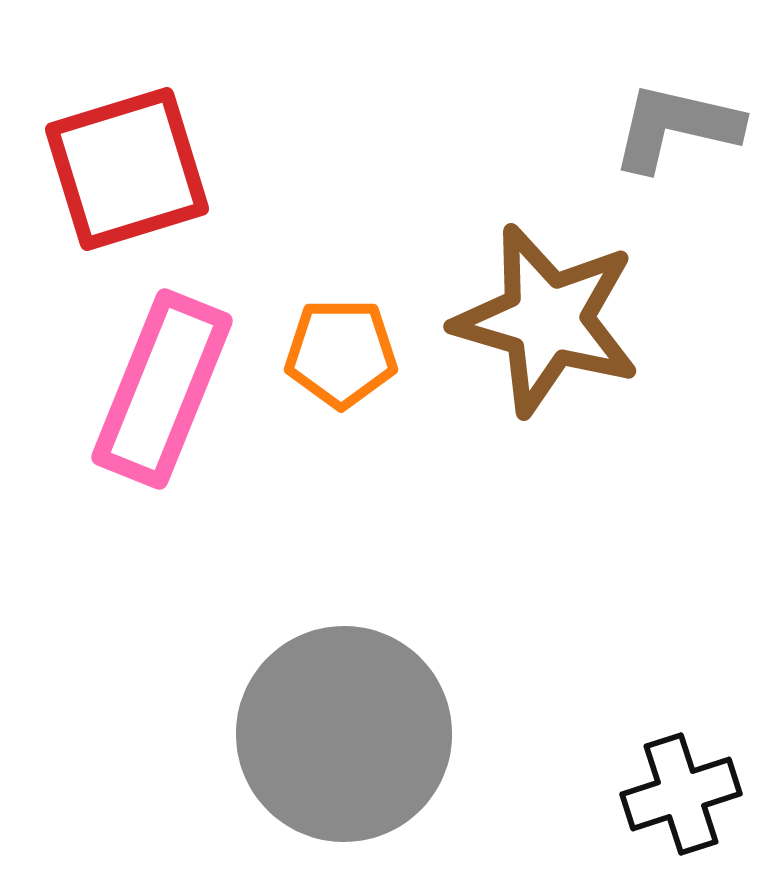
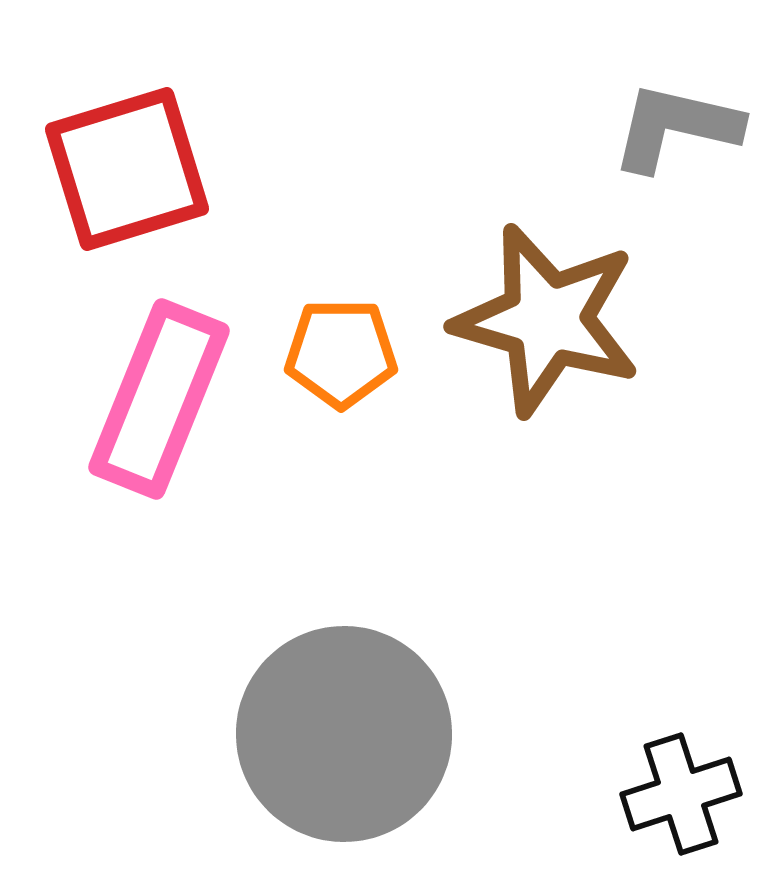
pink rectangle: moved 3 px left, 10 px down
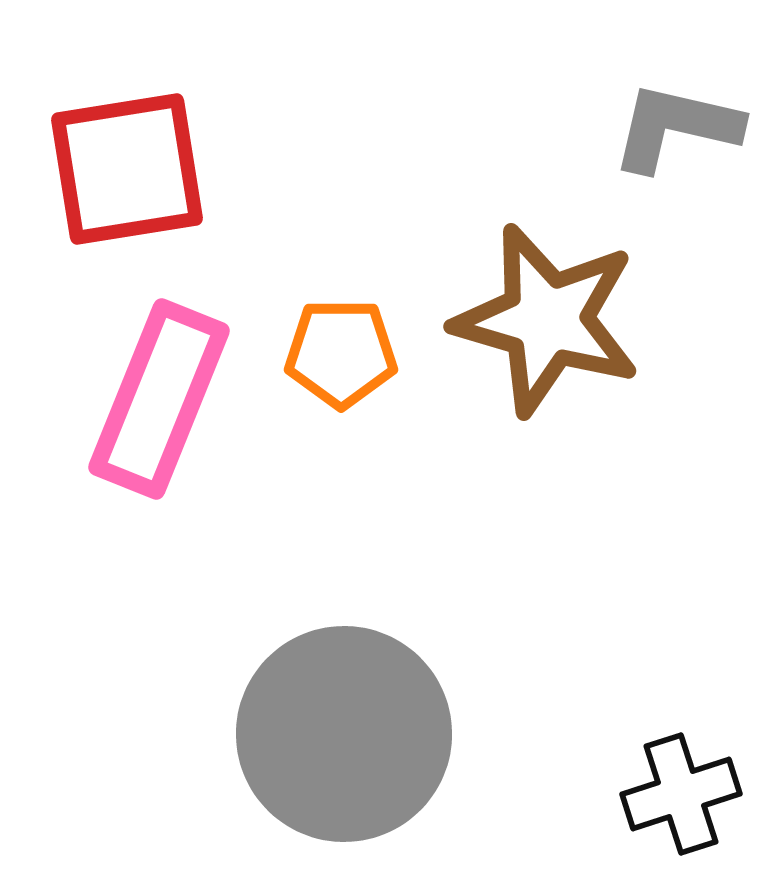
red square: rotated 8 degrees clockwise
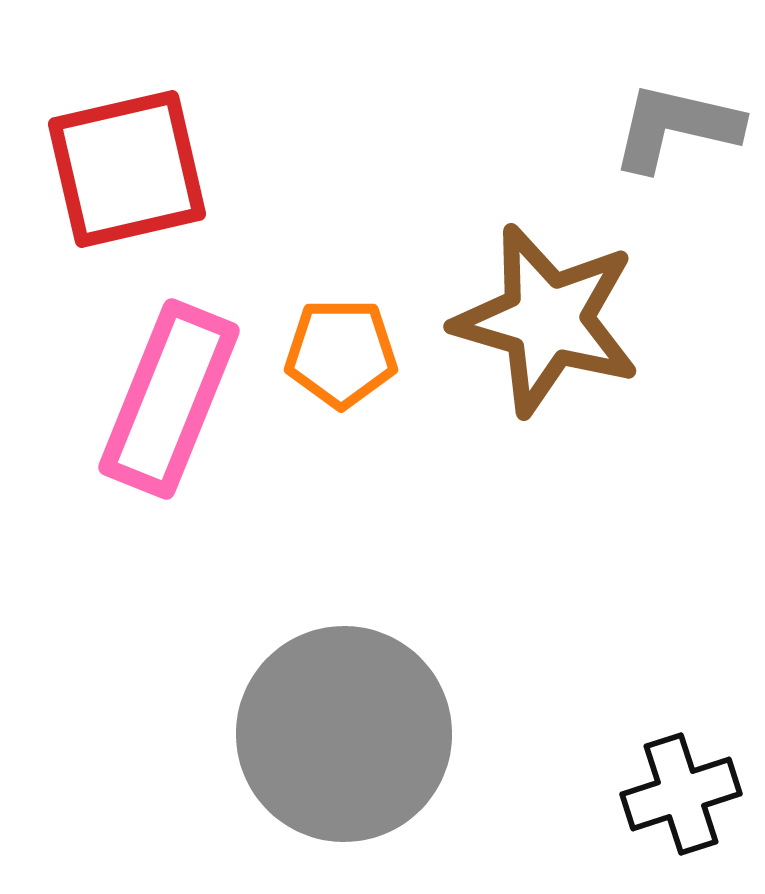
red square: rotated 4 degrees counterclockwise
pink rectangle: moved 10 px right
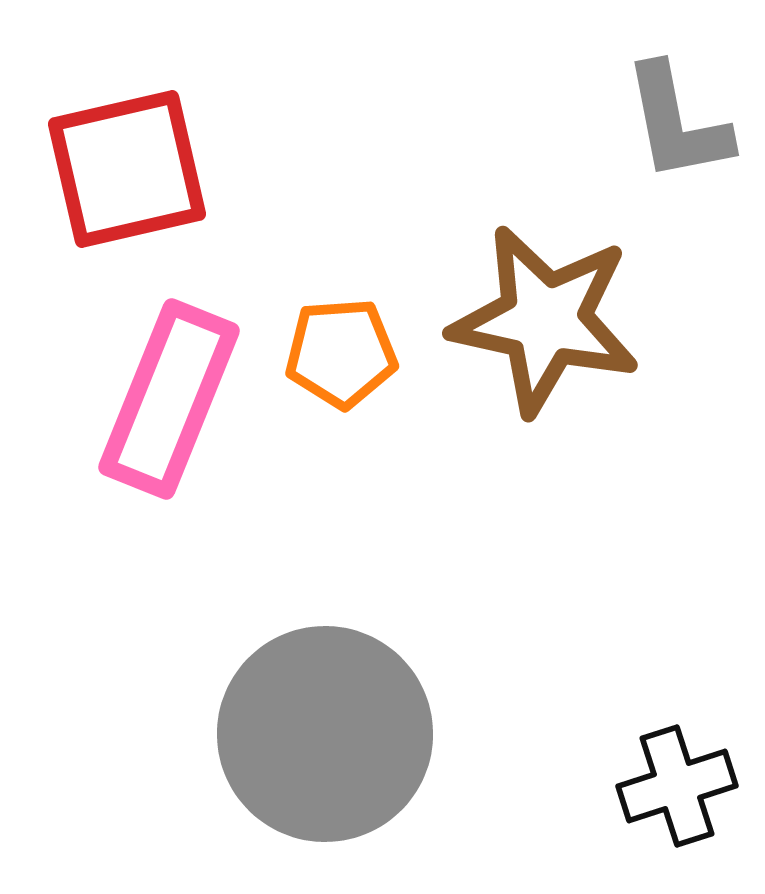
gray L-shape: moved 1 px right, 4 px up; rotated 114 degrees counterclockwise
brown star: moved 2 px left; rotated 4 degrees counterclockwise
orange pentagon: rotated 4 degrees counterclockwise
gray circle: moved 19 px left
black cross: moved 4 px left, 8 px up
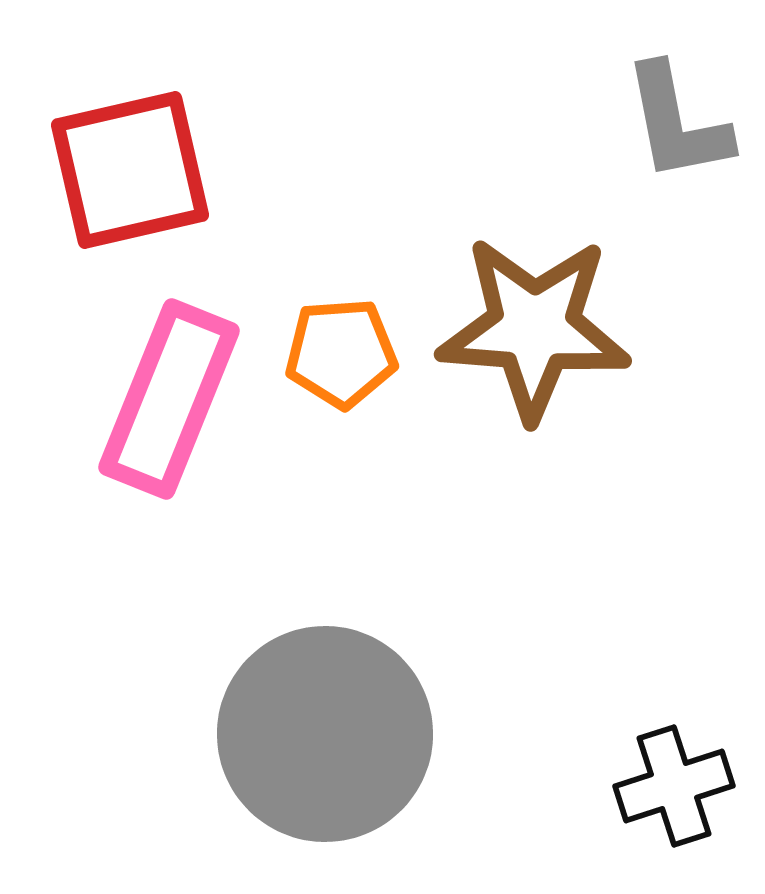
red square: moved 3 px right, 1 px down
brown star: moved 11 px left, 8 px down; rotated 8 degrees counterclockwise
black cross: moved 3 px left
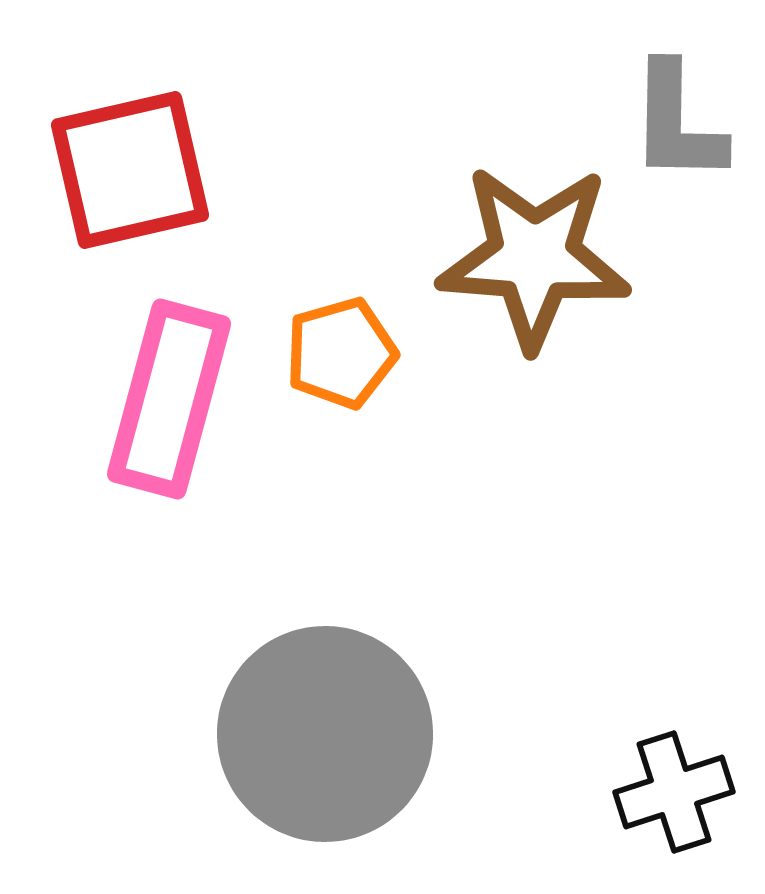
gray L-shape: rotated 12 degrees clockwise
brown star: moved 71 px up
orange pentagon: rotated 12 degrees counterclockwise
pink rectangle: rotated 7 degrees counterclockwise
black cross: moved 6 px down
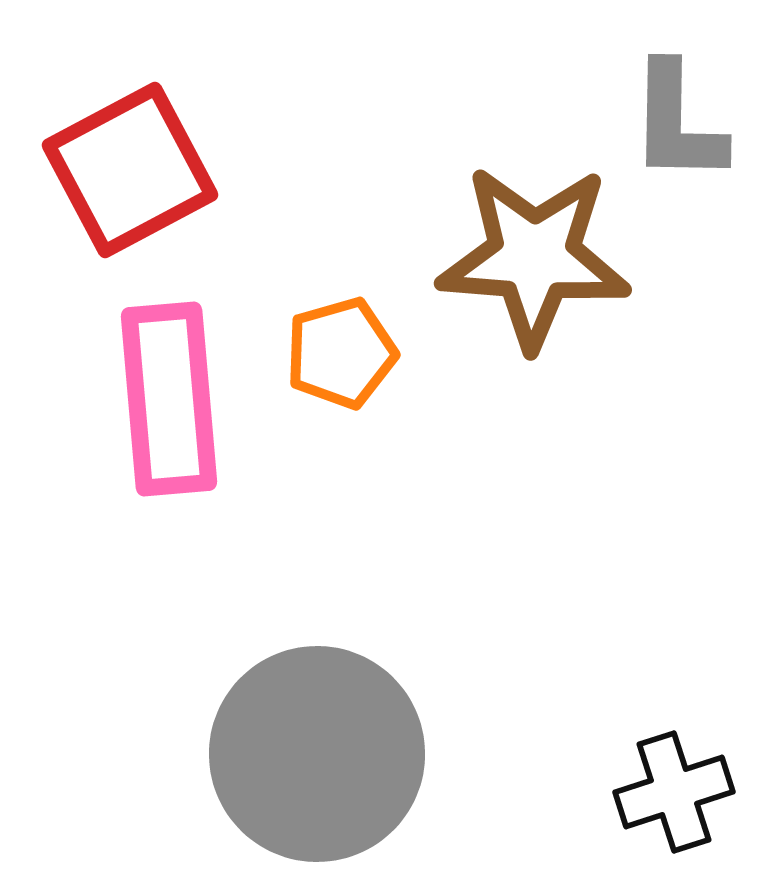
red square: rotated 15 degrees counterclockwise
pink rectangle: rotated 20 degrees counterclockwise
gray circle: moved 8 px left, 20 px down
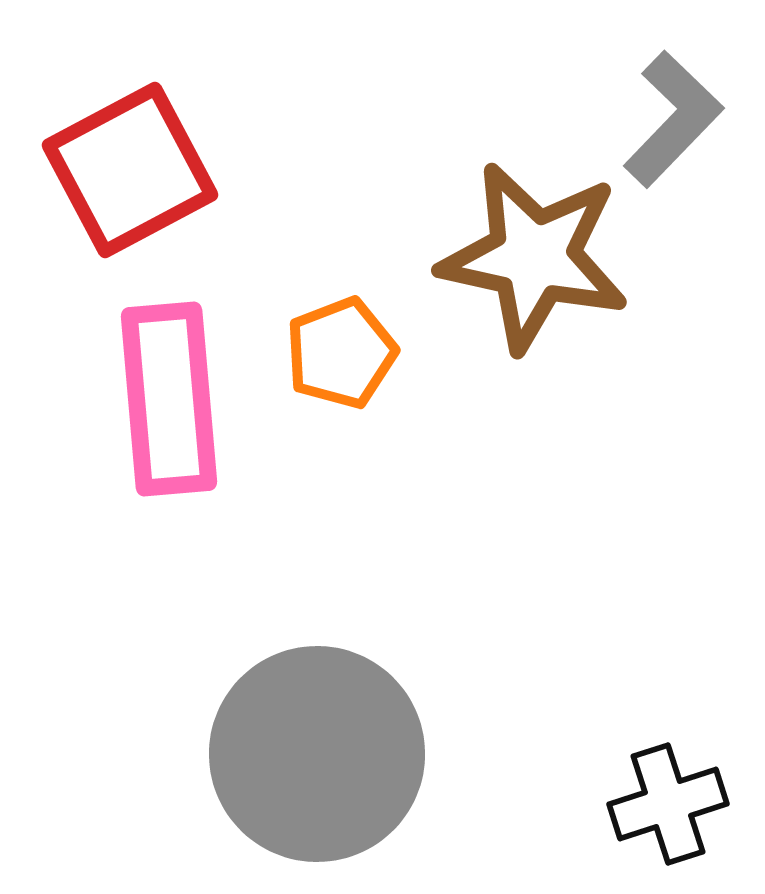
gray L-shape: moved 4 px left, 4 px up; rotated 137 degrees counterclockwise
brown star: rotated 8 degrees clockwise
orange pentagon: rotated 5 degrees counterclockwise
black cross: moved 6 px left, 12 px down
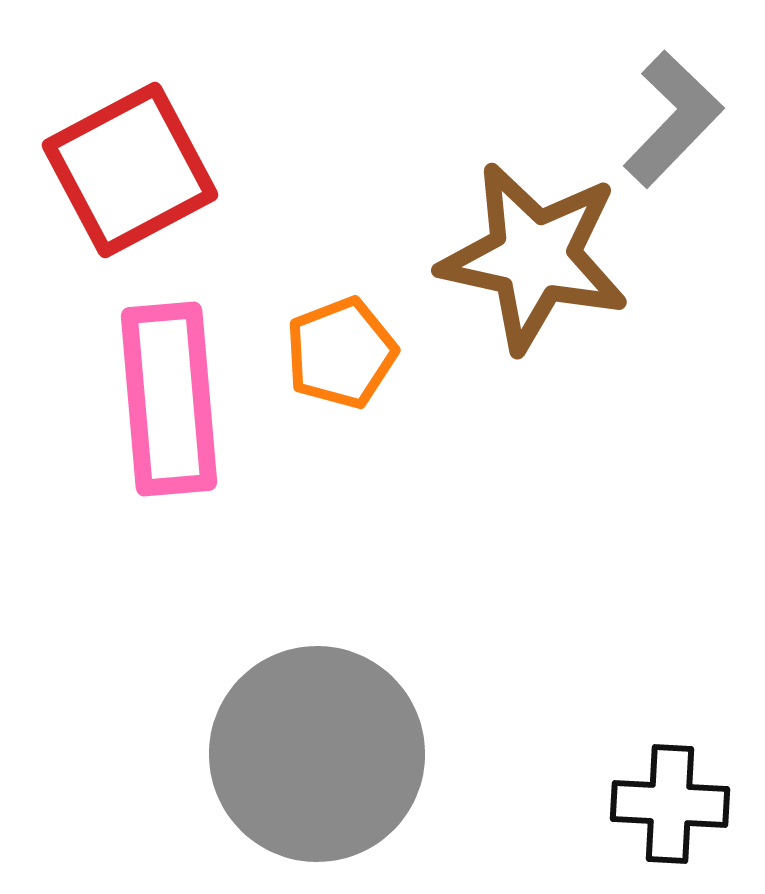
black cross: moved 2 px right; rotated 21 degrees clockwise
